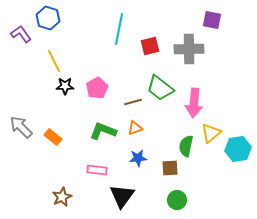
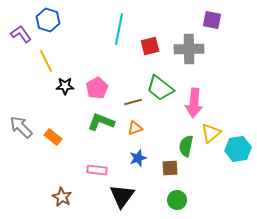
blue hexagon: moved 2 px down
yellow line: moved 8 px left
green L-shape: moved 2 px left, 9 px up
blue star: rotated 12 degrees counterclockwise
brown star: rotated 18 degrees counterclockwise
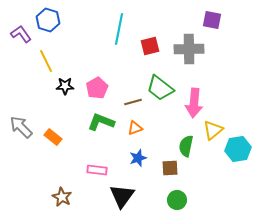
yellow triangle: moved 2 px right, 3 px up
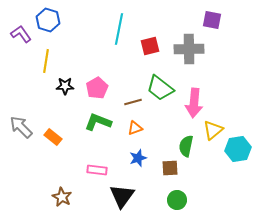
yellow line: rotated 35 degrees clockwise
green L-shape: moved 3 px left
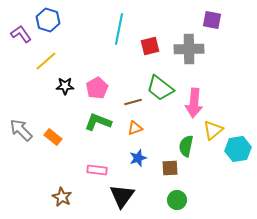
yellow line: rotated 40 degrees clockwise
gray arrow: moved 3 px down
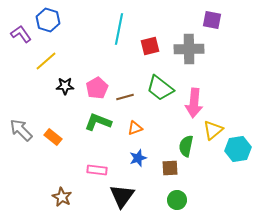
brown line: moved 8 px left, 5 px up
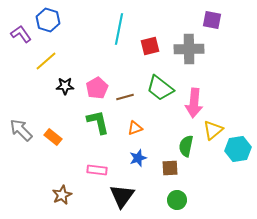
green L-shape: rotated 56 degrees clockwise
brown star: moved 2 px up; rotated 18 degrees clockwise
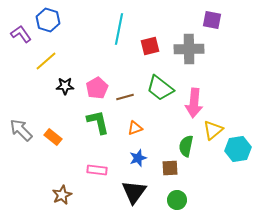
black triangle: moved 12 px right, 4 px up
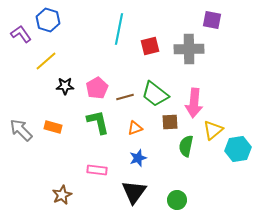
green trapezoid: moved 5 px left, 6 px down
orange rectangle: moved 10 px up; rotated 24 degrees counterclockwise
brown square: moved 46 px up
